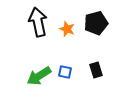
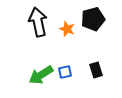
black pentagon: moved 3 px left, 4 px up
blue square: rotated 24 degrees counterclockwise
green arrow: moved 2 px right, 1 px up
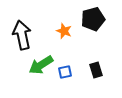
black arrow: moved 16 px left, 13 px down
orange star: moved 3 px left, 2 px down
green arrow: moved 10 px up
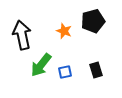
black pentagon: moved 2 px down
green arrow: rotated 20 degrees counterclockwise
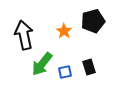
orange star: rotated 14 degrees clockwise
black arrow: moved 2 px right
green arrow: moved 1 px right, 1 px up
black rectangle: moved 7 px left, 3 px up
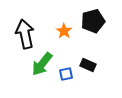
black arrow: moved 1 px right, 1 px up
black rectangle: moved 1 px left, 2 px up; rotated 49 degrees counterclockwise
blue square: moved 1 px right, 2 px down
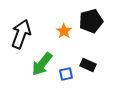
black pentagon: moved 2 px left
black arrow: moved 4 px left; rotated 32 degrees clockwise
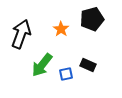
black pentagon: moved 1 px right, 2 px up
orange star: moved 3 px left, 2 px up
green arrow: moved 1 px down
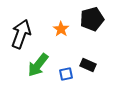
green arrow: moved 4 px left
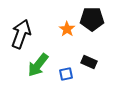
black pentagon: rotated 15 degrees clockwise
orange star: moved 6 px right
black rectangle: moved 1 px right, 3 px up
